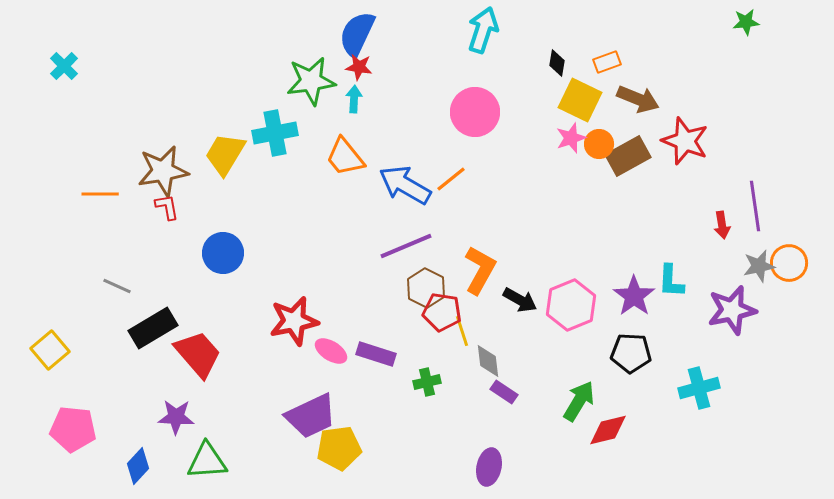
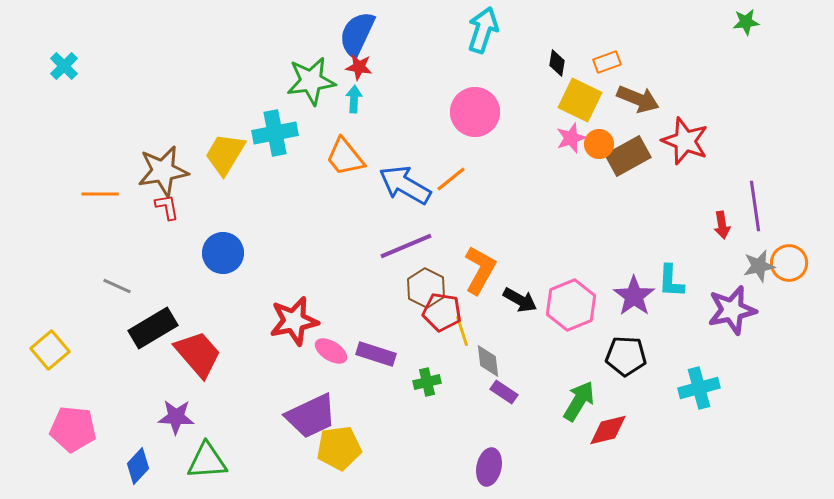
black pentagon at (631, 353): moved 5 px left, 3 px down
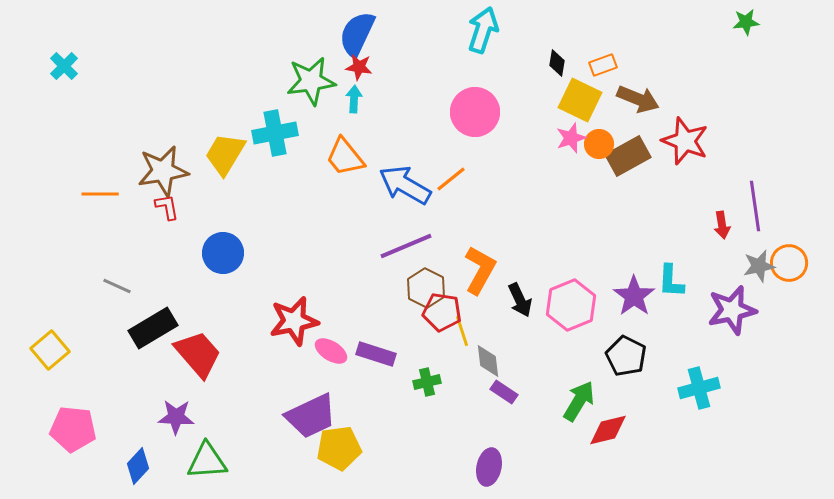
orange rectangle at (607, 62): moved 4 px left, 3 px down
black arrow at (520, 300): rotated 36 degrees clockwise
black pentagon at (626, 356): rotated 24 degrees clockwise
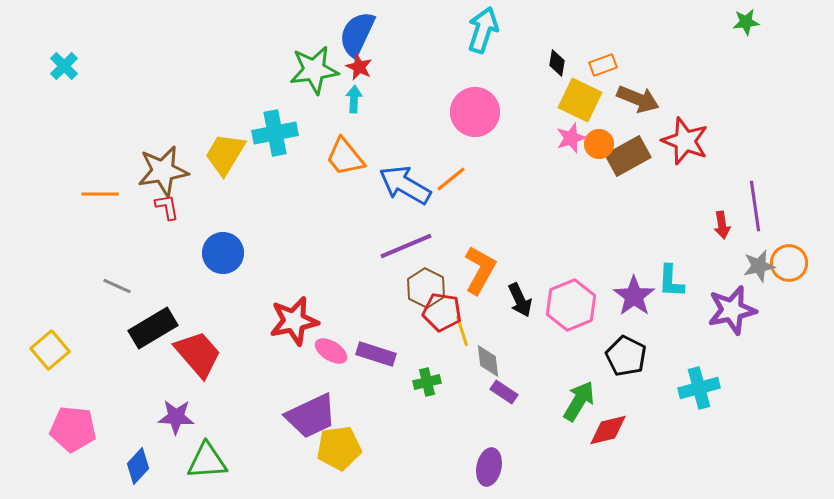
red star at (359, 67): rotated 16 degrees clockwise
green star at (311, 81): moved 3 px right, 11 px up
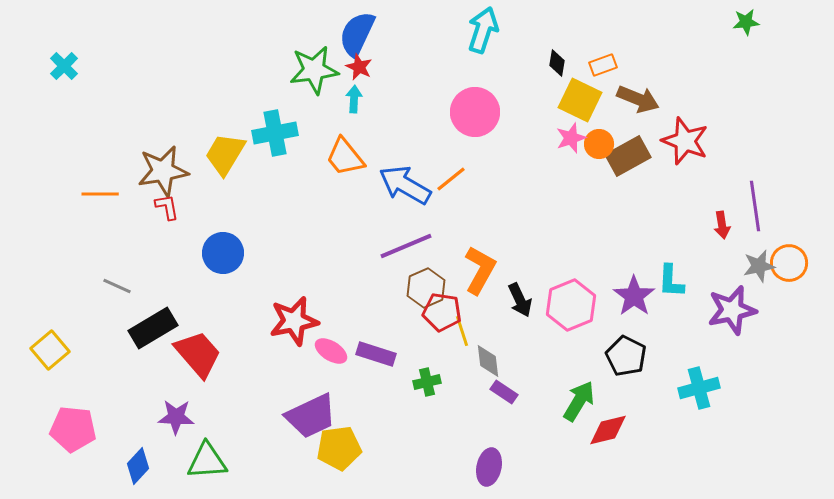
brown hexagon at (426, 288): rotated 9 degrees clockwise
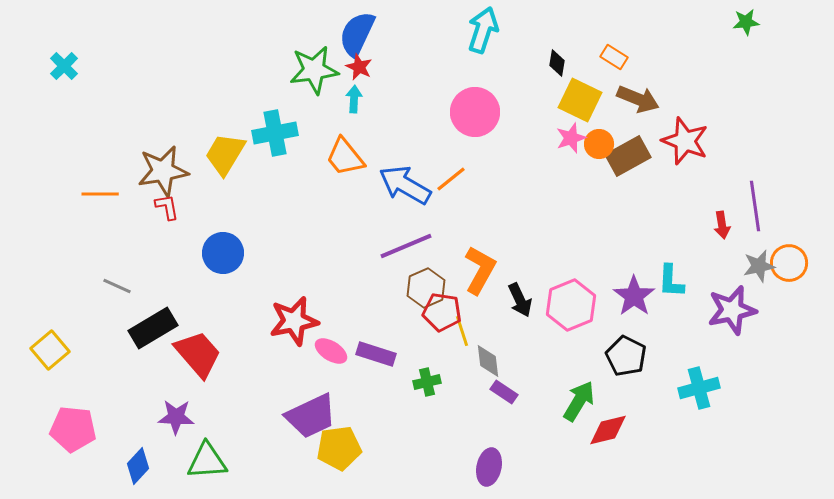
orange rectangle at (603, 65): moved 11 px right, 8 px up; rotated 52 degrees clockwise
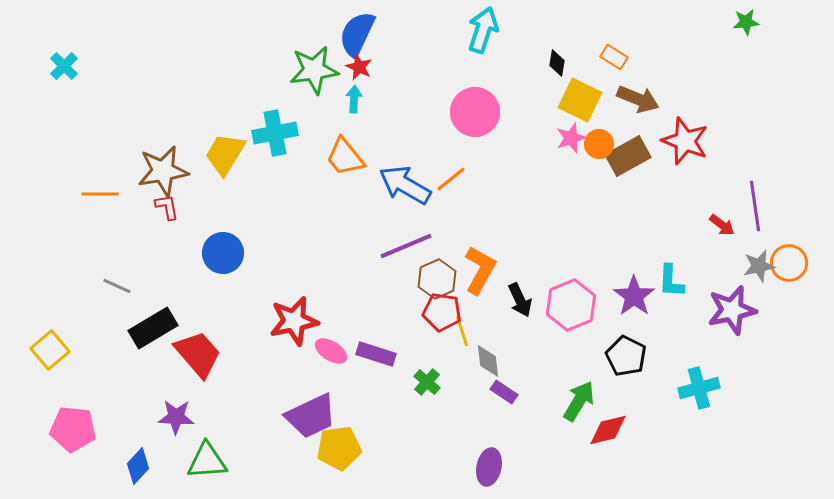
red arrow at (722, 225): rotated 44 degrees counterclockwise
brown hexagon at (426, 288): moved 11 px right, 9 px up
green cross at (427, 382): rotated 36 degrees counterclockwise
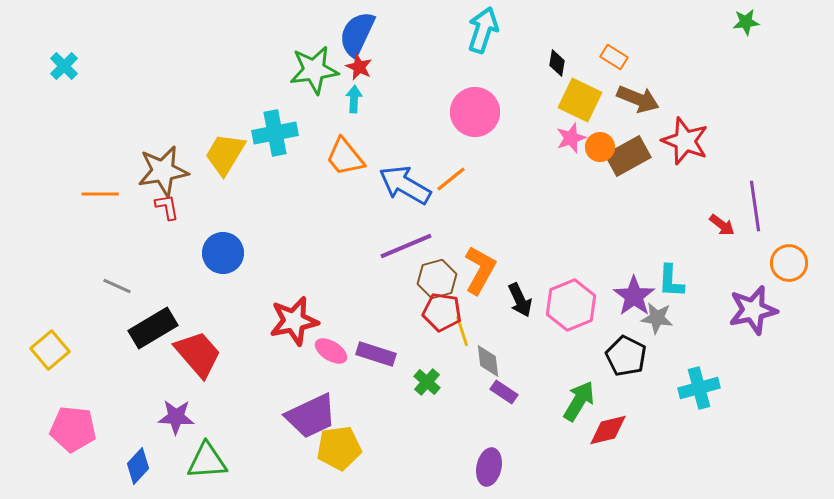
orange circle at (599, 144): moved 1 px right, 3 px down
gray star at (759, 266): moved 102 px left, 52 px down; rotated 20 degrees clockwise
brown hexagon at (437, 279): rotated 9 degrees clockwise
purple star at (732, 310): moved 21 px right
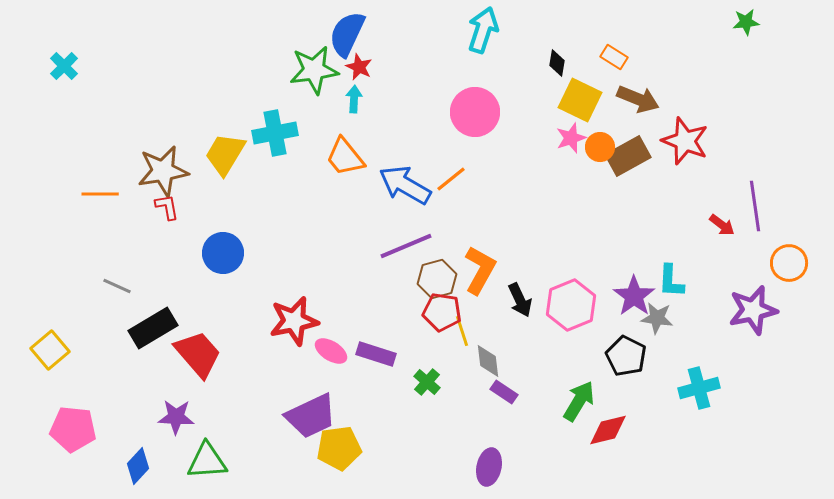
blue semicircle at (357, 34): moved 10 px left
